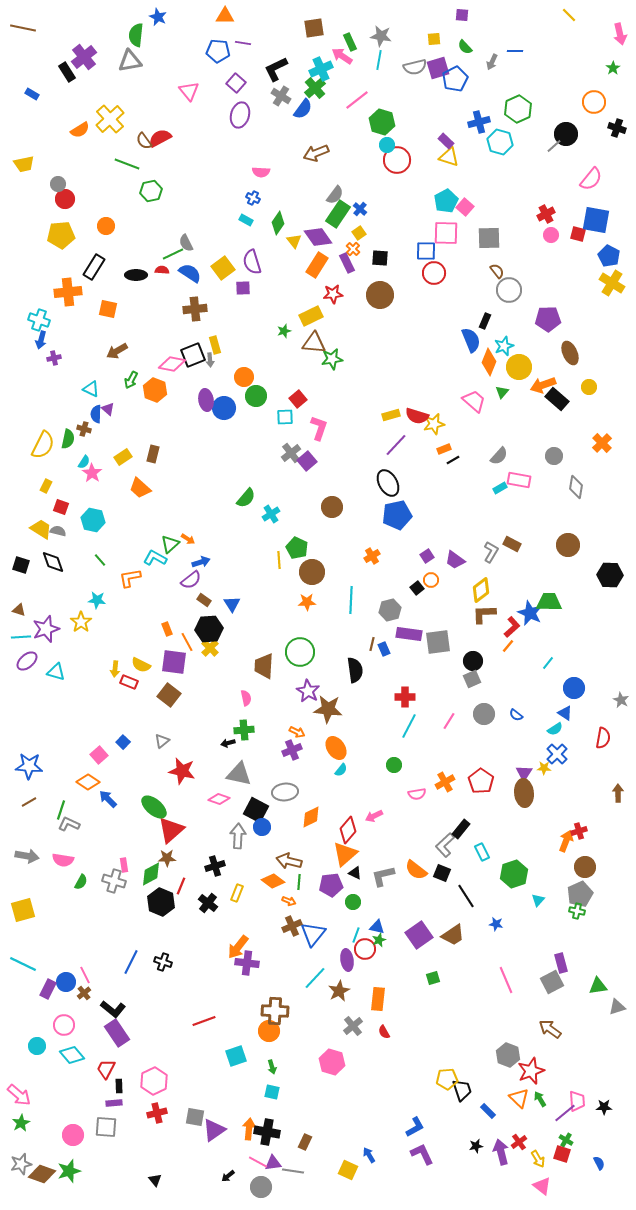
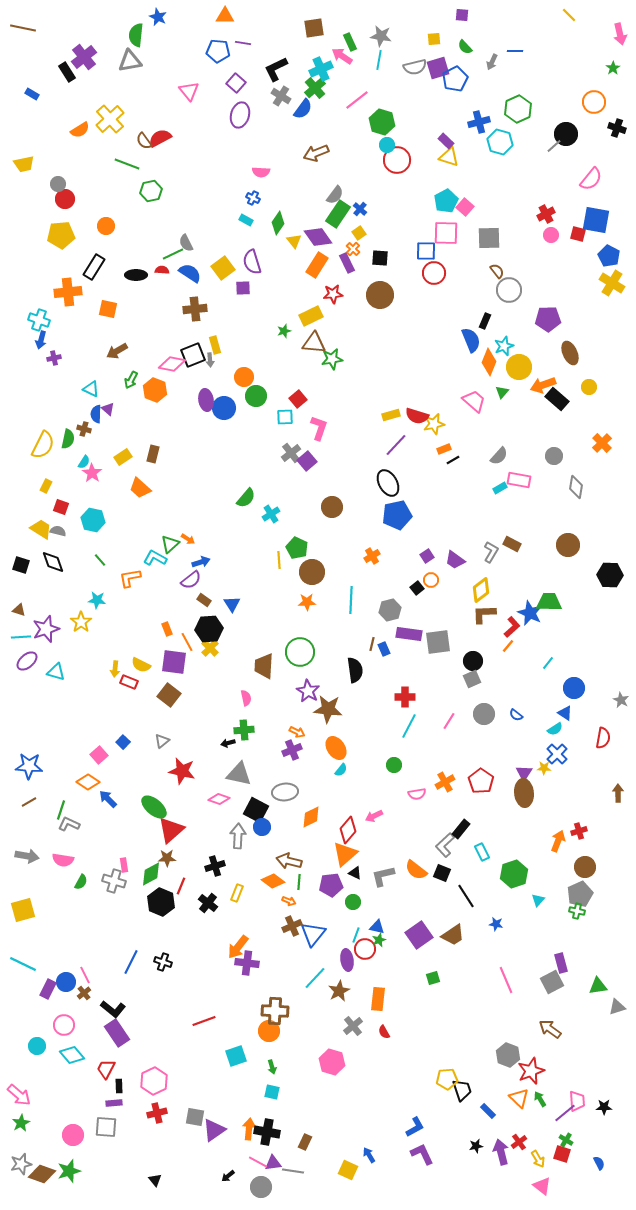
orange arrow at (566, 841): moved 8 px left
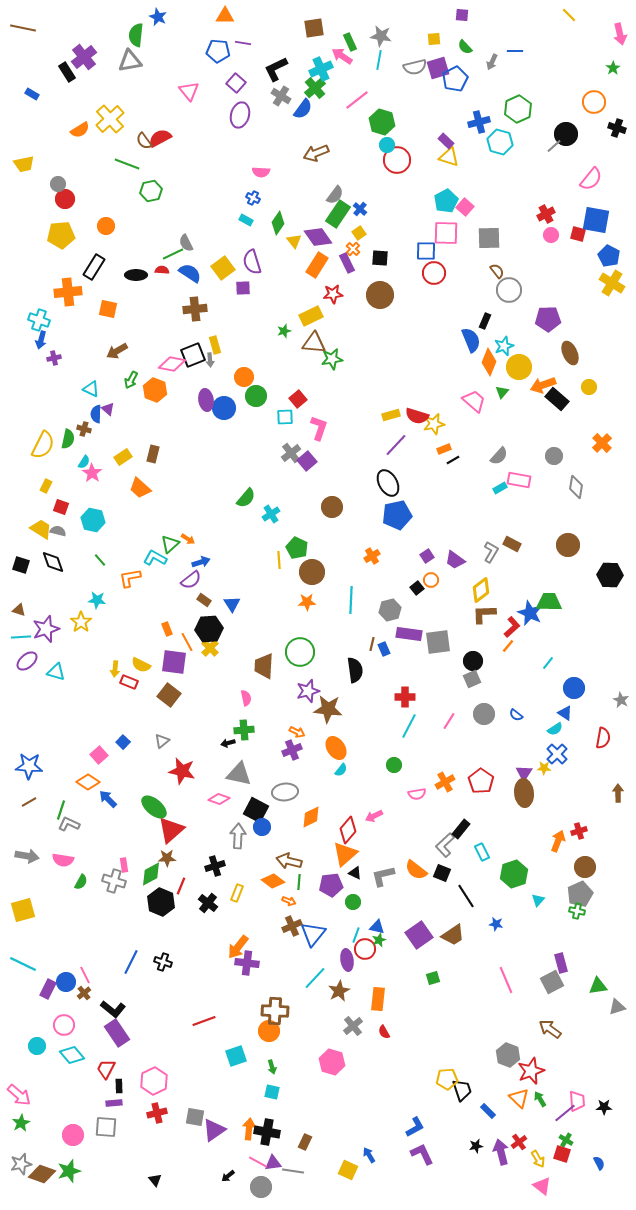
purple star at (308, 691): rotated 25 degrees clockwise
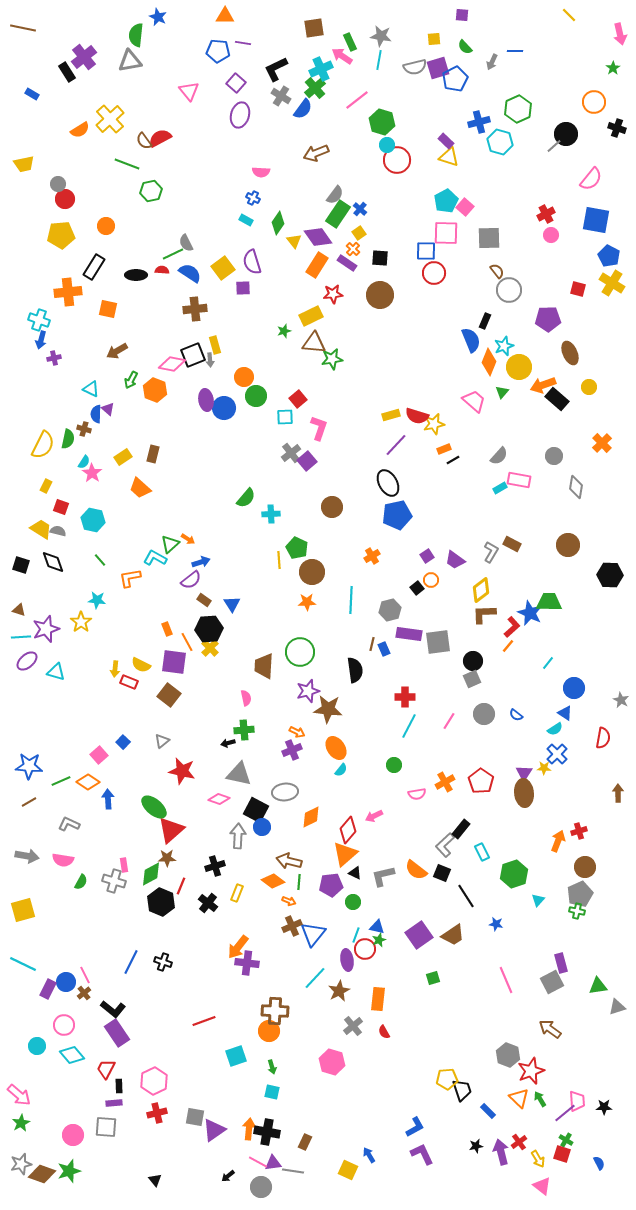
red square at (578, 234): moved 55 px down
purple rectangle at (347, 263): rotated 30 degrees counterclockwise
cyan cross at (271, 514): rotated 30 degrees clockwise
blue arrow at (108, 799): rotated 42 degrees clockwise
green line at (61, 810): moved 29 px up; rotated 48 degrees clockwise
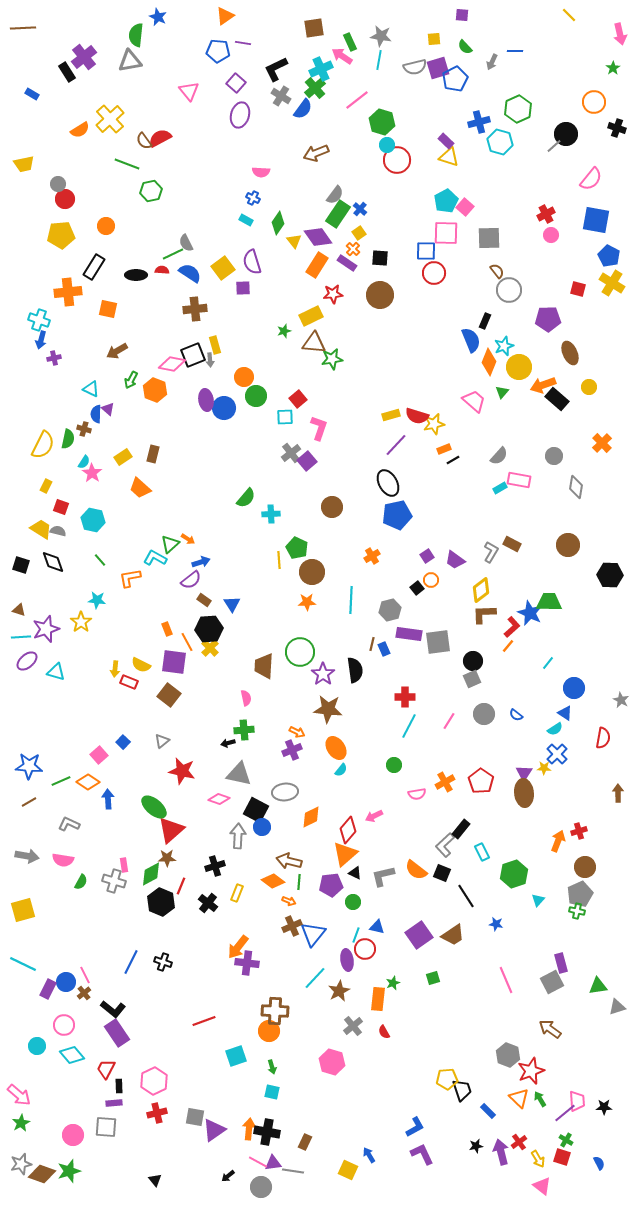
orange triangle at (225, 16): rotated 36 degrees counterclockwise
brown line at (23, 28): rotated 15 degrees counterclockwise
purple star at (308, 691): moved 15 px right, 17 px up; rotated 20 degrees counterclockwise
green star at (379, 940): moved 14 px right, 43 px down
red square at (562, 1154): moved 3 px down
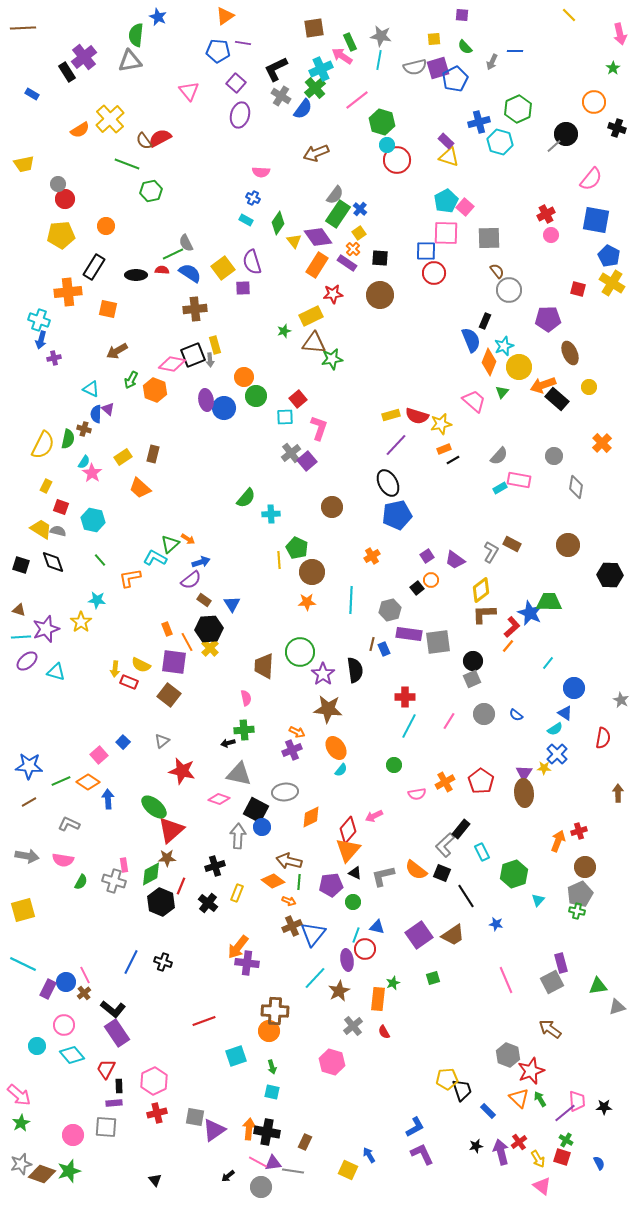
yellow star at (434, 424): moved 7 px right
orange triangle at (345, 854): moved 3 px right, 4 px up; rotated 8 degrees counterclockwise
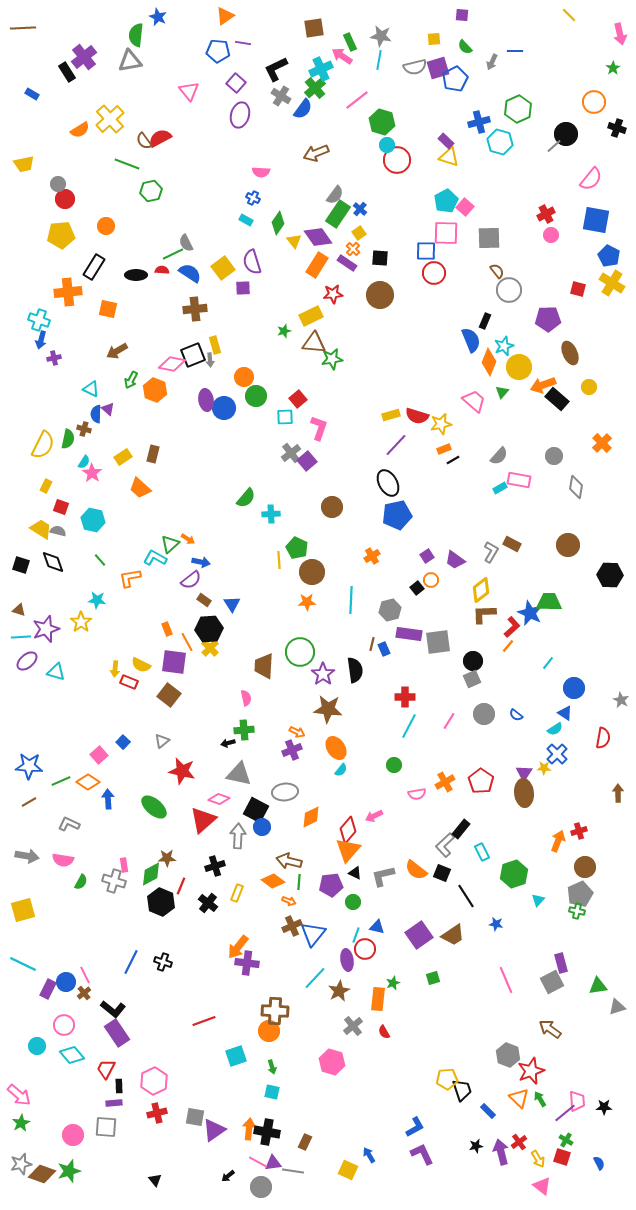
blue arrow at (201, 562): rotated 30 degrees clockwise
red triangle at (171, 830): moved 32 px right, 10 px up
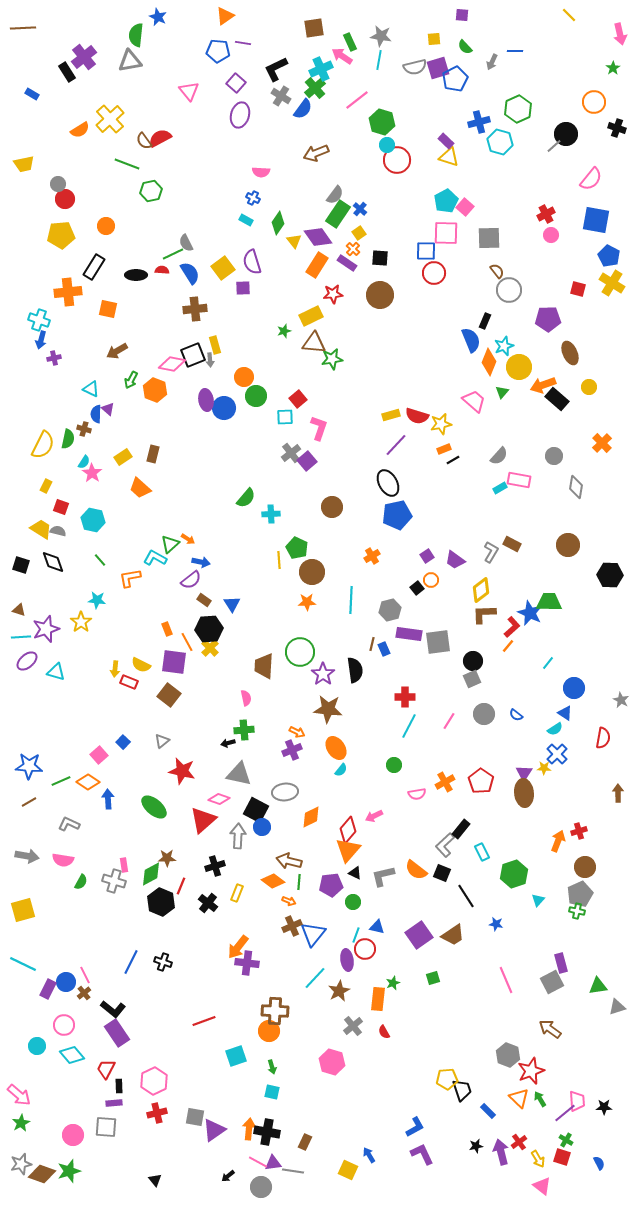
blue semicircle at (190, 273): rotated 25 degrees clockwise
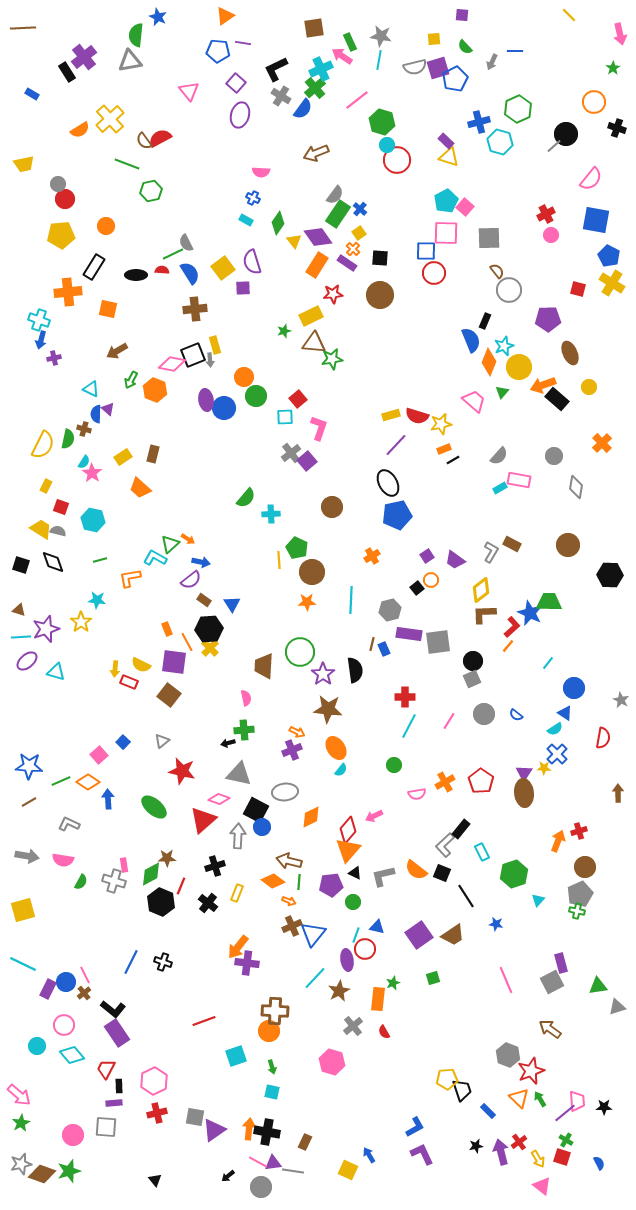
green line at (100, 560): rotated 64 degrees counterclockwise
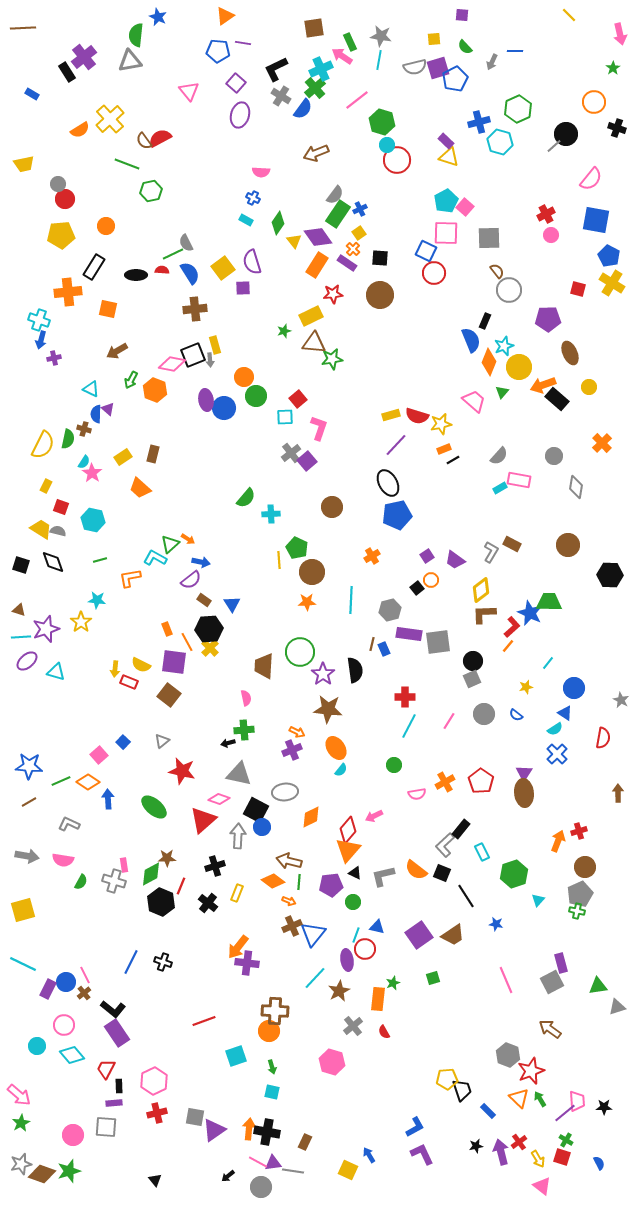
blue cross at (360, 209): rotated 24 degrees clockwise
blue square at (426, 251): rotated 25 degrees clockwise
yellow star at (544, 768): moved 18 px left, 81 px up; rotated 16 degrees counterclockwise
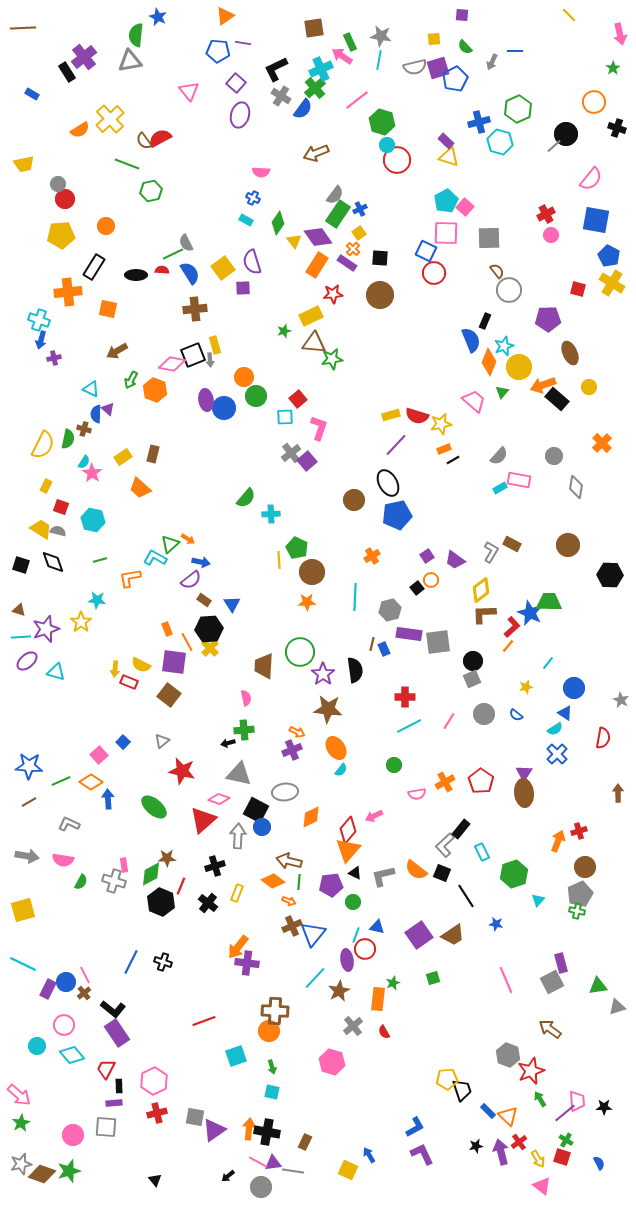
brown circle at (332, 507): moved 22 px right, 7 px up
cyan line at (351, 600): moved 4 px right, 3 px up
cyan line at (409, 726): rotated 35 degrees clockwise
orange diamond at (88, 782): moved 3 px right
orange triangle at (519, 1098): moved 11 px left, 18 px down
